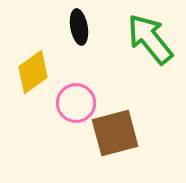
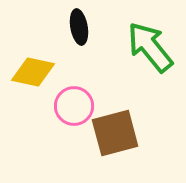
green arrow: moved 8 px down
yellow diamond: rotated 48 degrees clockwise
pink circle: moved 2 px left, 3 px down
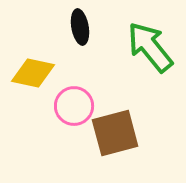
black ellipse: moved 1 px right
yellow diamond: moved 1 px down
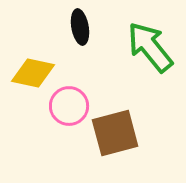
pink circle: moved 5 px left
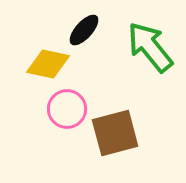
black ellipse: moved 4 px right, 3 px down; rotated 52 degrees clockwise
yellow diamond: moved 15 px right, 9 px up
pink circle: moved 2 px left, 3 px down
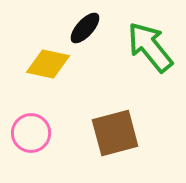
black ellipse: moved 1 px right, 2 px up
pink circle: moved 36 px left, 24 px down
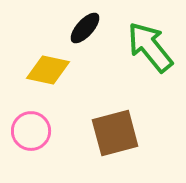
yellow diamond: moved 6 px down
pink circle: moved 2 px up
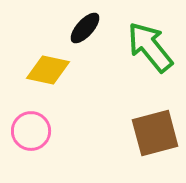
brown square: moved 40 px right
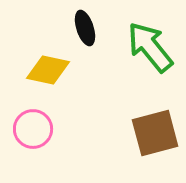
black ellipse: rotated 60 degrees counterclockwise
pink circle: moved 2 px right, 2 px up
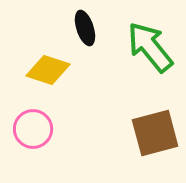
yellow diamond: rotated 6 degrees clockwise
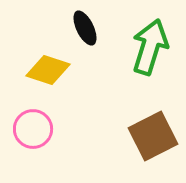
black ellipse: rotated 8 degrees counterclockwise
green arrow: rotated 56 degrees clockwise
brown square: moved 2 px left, 3 px down; rotated 12 degrees counterclockwise
